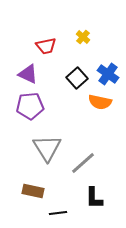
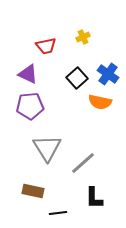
yellow cross: rotated 24 degrees clockwise
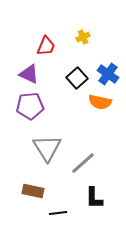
red trapezoid: rotated 55 degrees counterclockwise
purple triangle: moved 1 px right
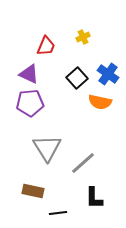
purple pentagon: moved 3 px up
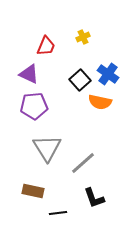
black square: moved 3 px right, 2 px down
purple pentagon: moved 4 px right, 3 px down
black L-shape: rotated 20 degrees counterclockwise
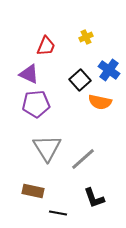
yellow cross: moved 3 px right
blue cross: moved 1 px right, 4 px up
purple pentagon: moved 2 px right, 2 px up
gray line: moved 4 px up
black line: rotated 18 degrees clockwise
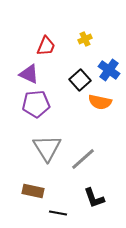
yellow cross: moved 1 px left, 2 px down
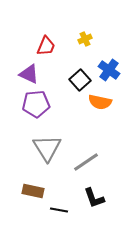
gray line: moved 3 px right, 3 px down; rotated 8 degrees clockwise
black line: moved 1 px right, 3 px up
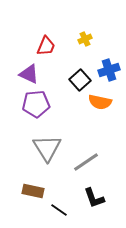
blue cross: rotated 35 degrees clockwise
black line: rotated 24 degrees clockwise
